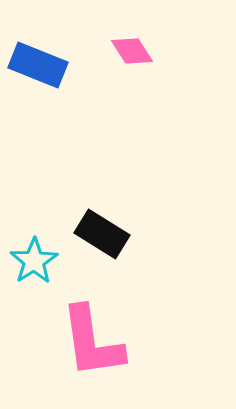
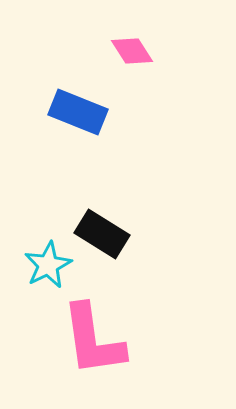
blue rectangle: moved 40 px right, 47 px down
cyan star: moved 14 px right, 4 px down; rotated 6 degrees clockwise
pink L-shape: moved 1 px right, 2 px up
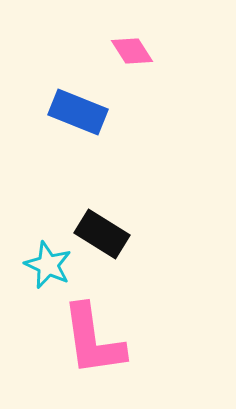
cyan star: rotated 21 degrees counterclockwise
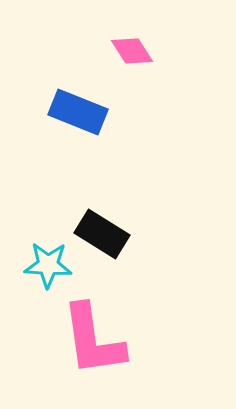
cyan star: rotated 21 degrees counterclockwise
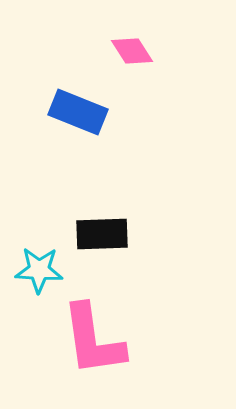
black rectangle: rotated 34 degrees counterclockwise
cyan star: moved 9 px left, 5 px down
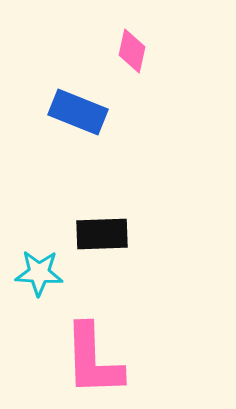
pink diamond: rotated 45 degrees clockwise
cyan star: moved 3 px down
pink L-shape: moved 20 px down; rotated 6 degrees clockwise
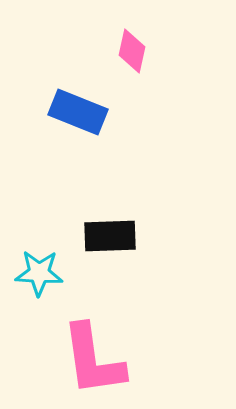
black rectangle: moved 8 px right, 2 px down
pink L-shape: rotated 6 degrees counterclockwise
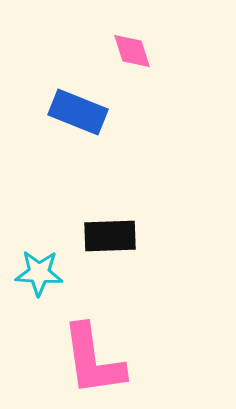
pink diamond: rotated 30 degrees counterclockwise
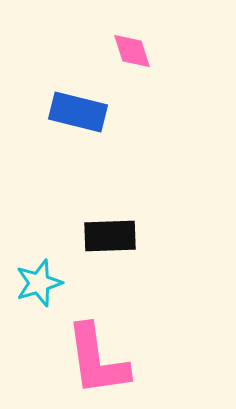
blue rectangle: rotated 8 degrees counterclockwise
cyan star: moved 10 px down; rotated 21 degrees counterclockwise
pink L-shape: moved 4 px right
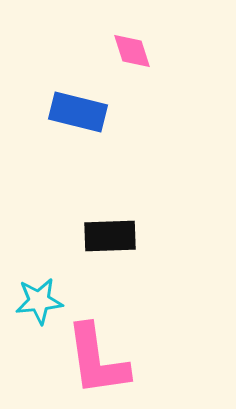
cyan star: moved 18 px down; rotated 12 degrees clockwise
